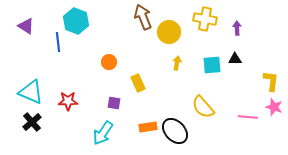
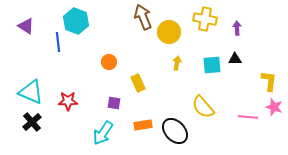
yellow L-shape: moved 2 px left
orange rectangle: moved 5 px left, 2 px up
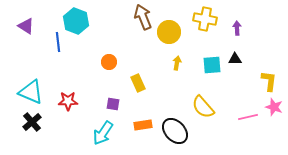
purple square: moved 1 px left, 1 px down
pink line: rotated 18 degrees counterclockwise
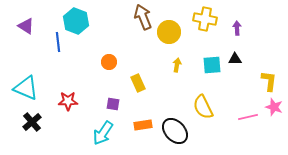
yellow arrow: moved 2 px down
cyan triangle: moved 5 px left, 4 px up
yellow semicircle: rotated 15 degrees clockwise
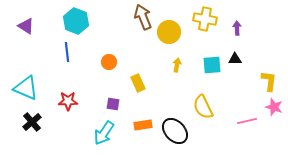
blue line: moved 9 px right, 10 px down
pink line: moved 1 px left, 4 px down
cyan arrow: moved 1 px right
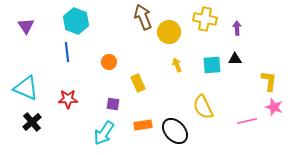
purple triangle: rotated 24 degrees clockwise
yellow arrow: rotated 32 degrees counterclockwise
red star: moved 2 px up
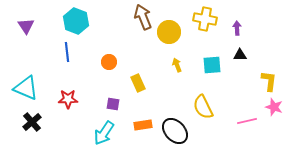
black triangle: moved 5 px right, 4 px up
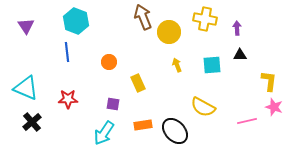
yellow semicircle: rotated 35 degrees counterclockwise
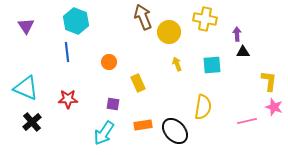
purple arrow: moved 6 px down
black triangle: moved 3 px right, 3 px up
yellow arrow: moved 1 px up
yellow semicircle: rotated 110 degrees counterclockwise
